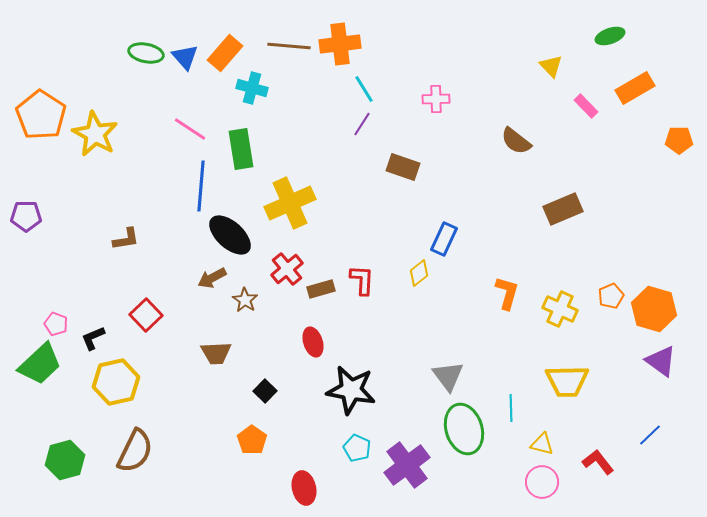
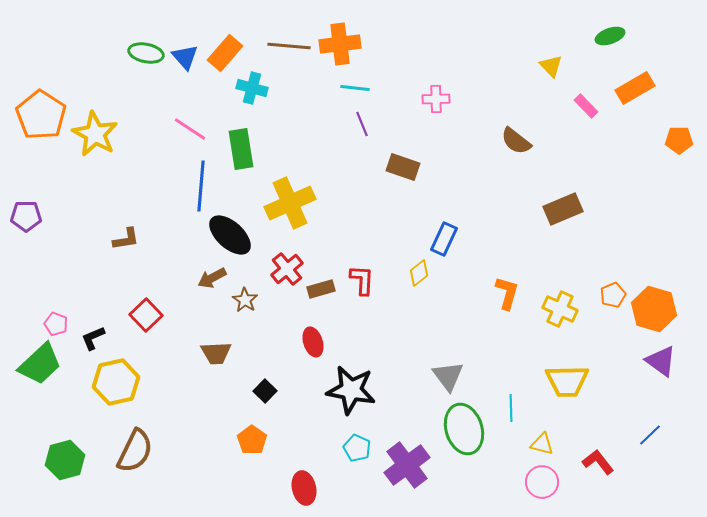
cyan line at (364, 89): moved 9 px left, 1 px up; rotated 52 degrees counterclockwise
purple line at (362, 124): rotated 55 degrees counterclockwise
orange pentagon at (611, 296): moved 2 px right, 1 px up
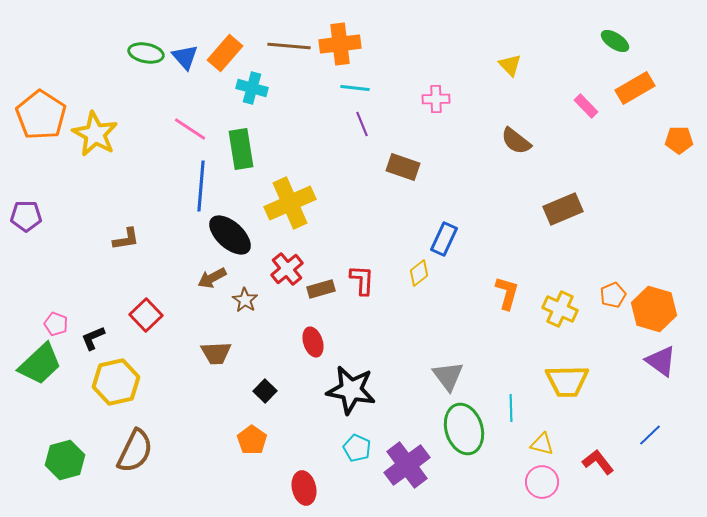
green ellipse at (610, 36): moved 5 px right, 5 px down; rotated 52 degrees clockwise
yellow triangle at (551, 66): moved 41 px left, 1 px up
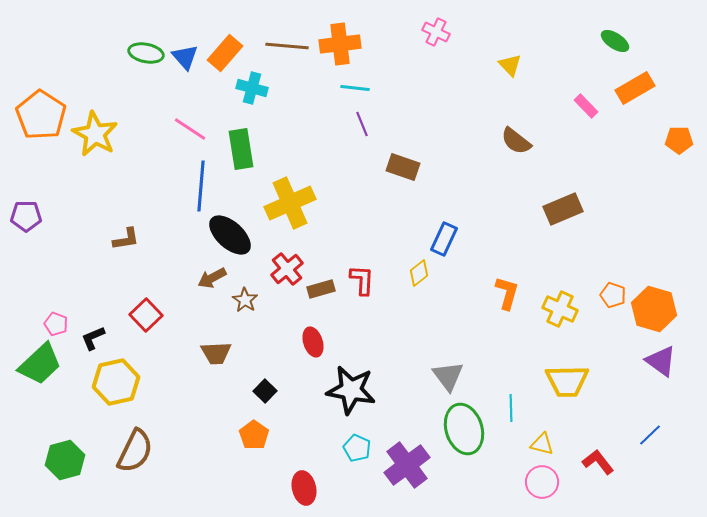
brown line at (289, 46): moved 2 px left
pink cross at (436, 99): moved 67 px up; rotated 28 degrees clockwise
orange pentagon at (613, 295): rotated 30 degrees counterclockwise
orange pentagon at (252, 440): moved 2 px right, 5 px up
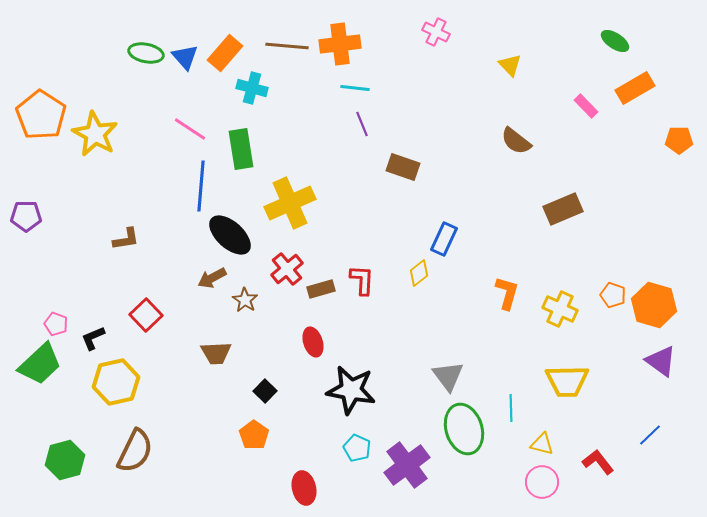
orange hexagon at (654, 309): moved 4 px up
